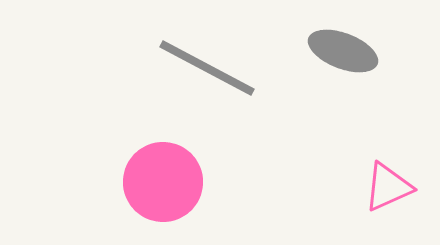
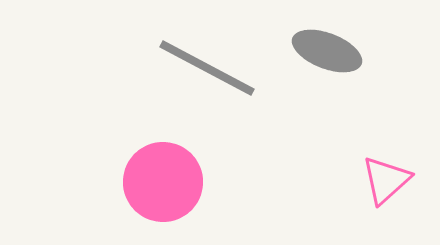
gray ellipse: moved 16 px left
pink triangle: moved 2 px left, 7 px up; rotated 18 degrees counterclockwise
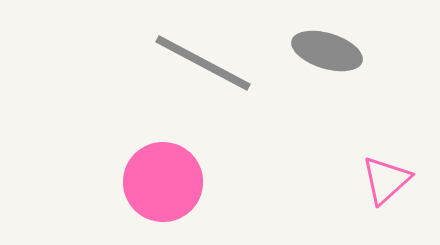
gray ellipse: rotated 4 degrees counterclockwise
gray line: moved 4 px left, 5 px up
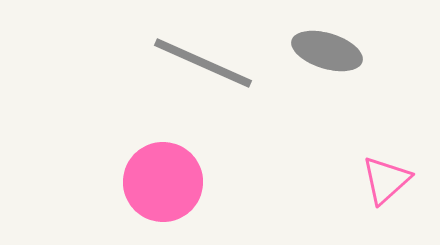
gray line: rotated 4 degrees counterclockwise
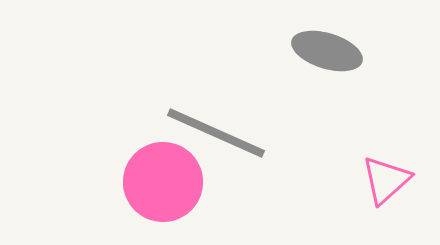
gray line: moved 13 px right, 70 px down
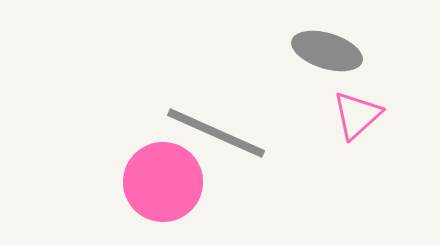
pink triangle: moved 29 px left, 65 px up
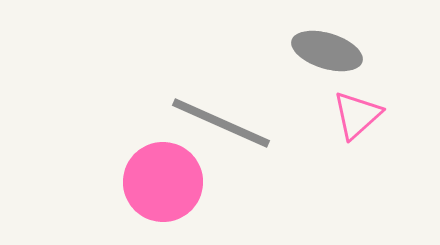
gray line: moved 5 px right, 10 px up
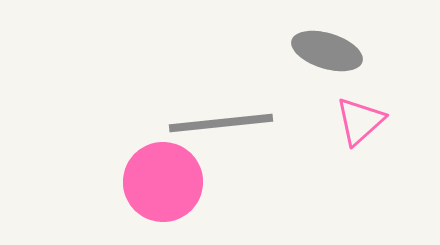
pink triangle: moved 3 px right, 6 px down
gray line: rotated 30 degrees counterclockwise
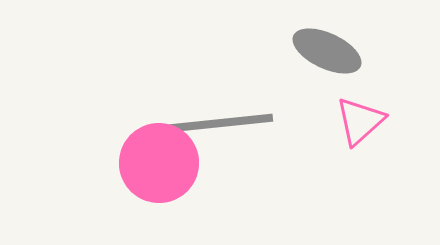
gray ellipse: rotated 8 degrees clockwise
pink circle: moved 4 px left, 19 px up
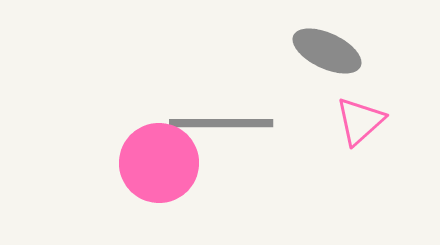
gray line: rotated 6 degrees clockwise
